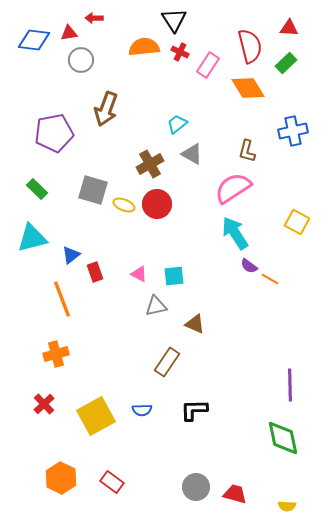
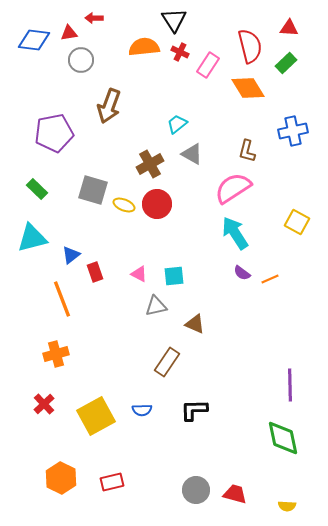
brown arrow at (106, 109): moved 3 px right, 3 px up
purple semicircle at (249, 266): moved 7 px left, 7 px down
orange line at (270, 279): rotated 54 degrees counterclockwise
red rectangle at (112, 482): rotated 50 degrees counterclockwise
gray circle at (196, 487): moved 3 px down
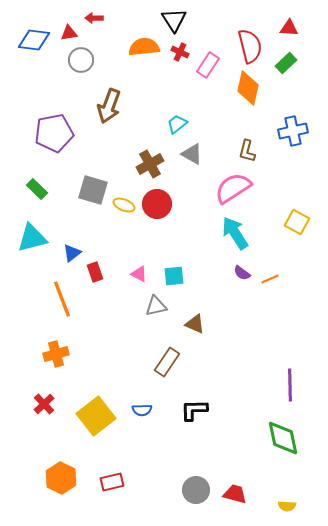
orange diamond at (248, 88): rotated 44 degrees clockwise
blue triangle at (71, 255): moved 1 px right, 2 px up
yellow square at (96, 416): rotated 9 degrees counterclockwise
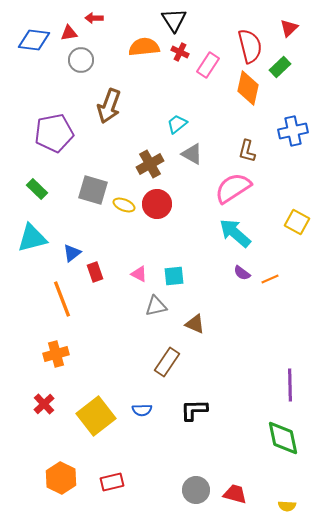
red triangle at (289, 28): rotated 48 degrees counterclockwise
green rectangle at (286, 63): moved 6 px left, 4 px down
cyan arrow at (235, 233): rotated 16 degrees counterclockwise
